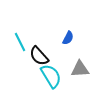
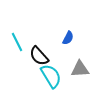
cyan line: moved 3 px left
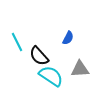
cyan semicircle: rotated 25 degrees counterclockwise
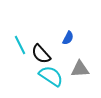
cyan line: moved 3 px right, 3 px down
black semicircle: moved 2 px right, 2 px up
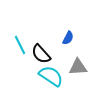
gray triangle: moved 2 px left, 2 px up
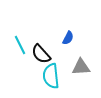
gray triangle: moved 3 px right
cyan semicircle: rotated 130 degrees counterclockwise
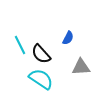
cyan semicircle: moved 10 px left, 3 px down; rotated 130 degrees clockwise
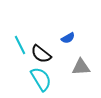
blue semicircle: rotated 32 degrees clockwise
black semicircle: rotated 10 degrees counterclockwise
cyan semicircle: rotated 25 degrees clockwise
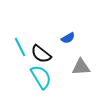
cyan line: moved 2 px down
cyan semicircle: moved 2 px up
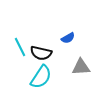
black semicircle: moved 1 px up; rotated 25 degrees counterclockwise
cyan semicircle: rotated 65 degrees clockwise
